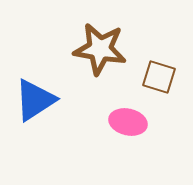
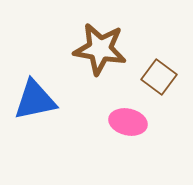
brown square: rotated 20 degrees clockwise
blue triangle: rotated 21 degrees clockwise
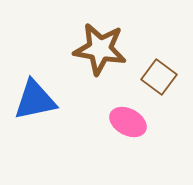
pink ellipse: rotated 15 degrees clockwise
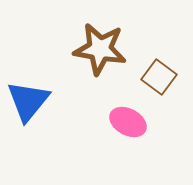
blue triangle: moved 7 px left, 1 px down; rotated 39 degrees counterclockwise
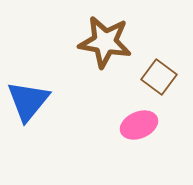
brown star: moved 5 px right, 7 px up
pink ellipse: moved 11 px right, 3 px down; rotated 51 degrees counterclockwise
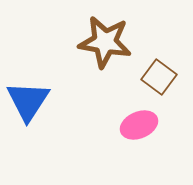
blue triangle: rotated 6 degrees counterclockwise
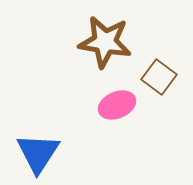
blue triangle: moved 10 px right, 52 px down
pink ellipse: moved 22 px left, 20 px up
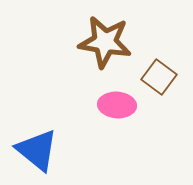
pink ellipse: rotated 27 degrees clockwise
blue triangle: moved 1 px left, 3 px up; rotated 24 degrees counterclockwise
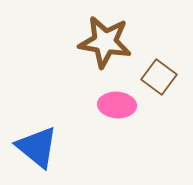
blue triangle: moved 3 px up
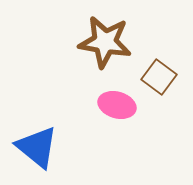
pink ellipse: rotated 12 degrees clockwise
